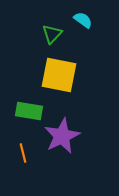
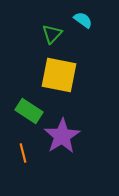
green rectangle: rotated 24 degrees clockwise
purple star: rotated 6 degrees counterclockwise
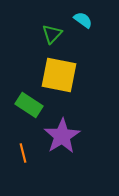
green rectangle: moved 6 px up
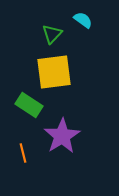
yellow square: moved 5 px left, 3 px up; rotated 18 degrees counterclockwise
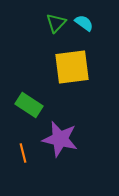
cyan semicircle: moved 1 px right, 3 px down
green triangle: moved 4 px right, 11 px up
yellow square: moved 18 px right, 5 px up
purple star: moved 2 px left, 3 px down; rotated 27 degrees counterclockwise
